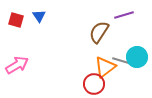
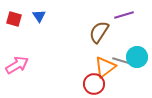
red square: moved 2 px left, 1 px up
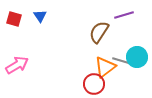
blue triangle: moved 1 px right
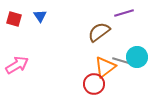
purple line: moved 2 px up
brown semicircle: rotated 20 degrees clockwise
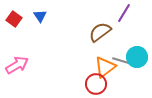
purple line: rotated 42 degrees counterclockwise
red square: rotated 21 degrees clockwise
brown semicircle: moved 1 px right
red circle: moved 2 px right
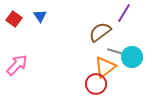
cyan circle: moved 5 px left
gray line: moved 5 px left, 9 px up
pink arrow: rotated 15 degrees counterclockwise
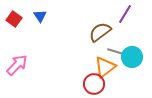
purple line: moved 1 px right, 1 px down
red circle: moved 2 px left
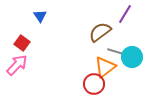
red square: moved 8 px right, 24 px down
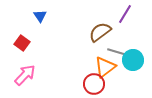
cyan circle: moved 1 px right, 3 px down
pink arrow: moved 8 px right, 10 px down
